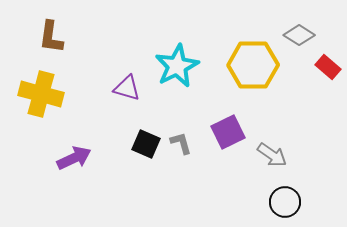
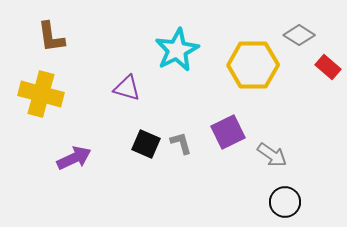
brown L-shape: rotated 16 degrees counterclockwise
cyan star: moved 16 px up
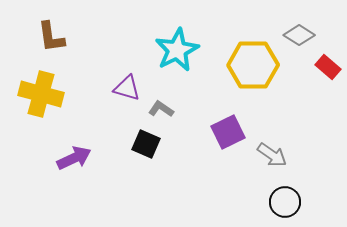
gray L-shape: moved 20 px left, 34 px up; rotated 40 degrees counterclockwise
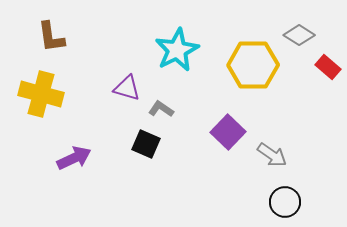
purple square: rotated 20 degrees counterclockwise
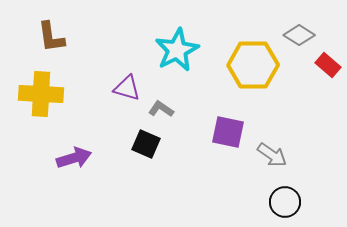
red rectangle: moved 2 px up
yellow cross: rotated 12 degrees counterclockwise
purple square: rotated 32 degrees counterclockwise
purple arrow: rotated 8 degrees clockwise
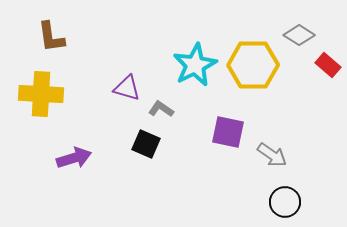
cyan star: moved 18 px right, 15 px down
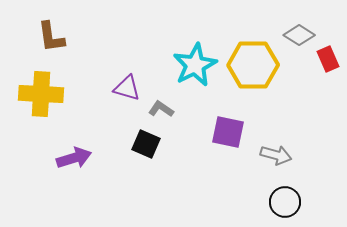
red rectangle: moved 6 px up; rotated 25 degrees clockwise
gray arrow: moved 4 px right; rotated 20 degrees counterclockwise
